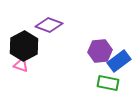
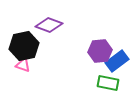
black hexagon: rotated 16 degrees clockwise
blue rectangle: moved 2 px left
pink triangle: moved 2 px right
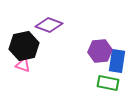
blue rectangle: rotated 45 degrees counterclockwise
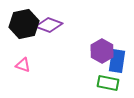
black hexagon: moved 22 px up
purple hexagon: moved 2 px right; rotated 25 degrees counterclockwise
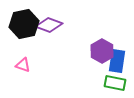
green rectangle: moved 7 px right
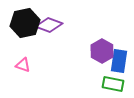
black hexagon: moved 1 px right, 1 px up
blue rectangle: moved 2 px right
green rectangle: moved 2 px left, 1 px down
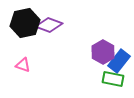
purple hexagon: moved 1 px right, 1 px down
blue rectangle: rotated 30 degrees clockwise
green rectangle: moved 5 px up
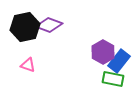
black hexagon: moved 4 px down
pink triangle: moved 5 px right
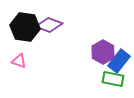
black hexagon: rotated 20 degrees clockwise
pink triangle: moved 9 px left, 4 px up
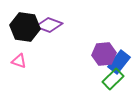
purple hexagon: moved 1 px right, 2 px down; rotated 25 degrees clockwise
blue rectangle: moved 1 px down
green rectangle: rotated 55 degrees counterclockwise
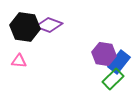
purple hexagon: rotated 15 degrees clockwise
pink triangle: rotated 14 degrees counterclockwise
